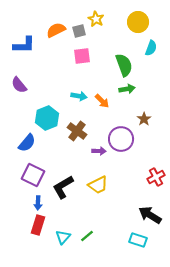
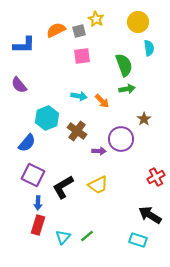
cyan semicircle: moved 2 px left; rotated 28 degrees counterclockwise
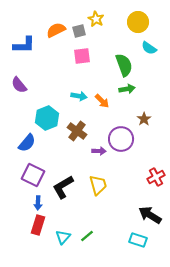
cyan semicircle: rotated 133 degrees clockwise
yellow trapezoid: rotated 80 degrees counterclockwise
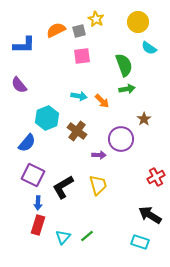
purple arrow: moved 4 px down
cyan rectangle: moved 2 px right, 2 px down
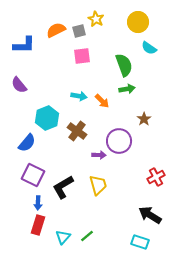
purple circle: moved 2 px left, 2 px down
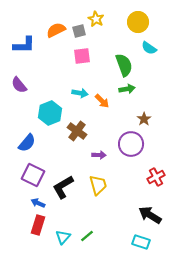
cyan arrow: moved 1 px right, 3 px up
cyan hexagon: moved 3 px right, 5 px up
purple circle: moved 12 px right, 3 px down
blue arrow: rotated 112 degrees clockwise
cyan rectangle: moved 1 px right
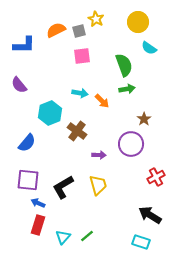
purple square: moved 5 px left, 5 px down; rotated 20 degrees counterclockwise
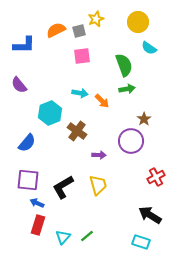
yellow star: rotated 21 degrees clockwise
purple circle: moved 3 px up
blue arrow: moved 1 px left
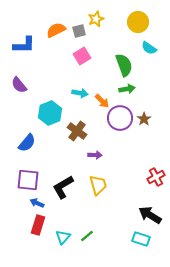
pink square: rotated 24 degrees counterclockwise
purple circle: moved 11 px left, 23 px up
purple arrow: moved 4 px left
cyan rectangle: moved 3 px up
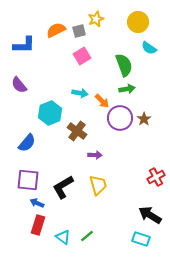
cyan triangle: rotated 35 degrees counterclockwise
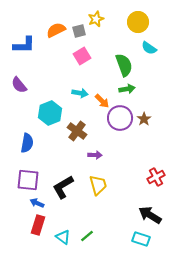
blue semicircle: rotated 30 degrees counterclockwise
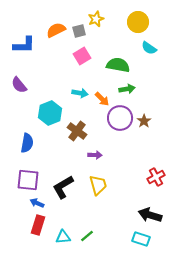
green semicircle: moved 6 px left; rotated 60 degrees counterclockwise
orange arrow: moved 2 px up
brown star: moved 2 px down
black arrow: rotated 15 degrees counterclockwise
cyan triangle: rotated 42 degrees counterclockwise
